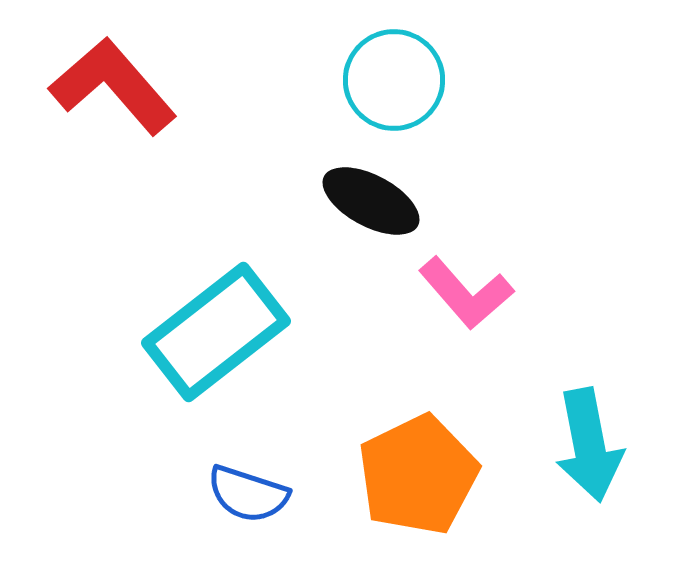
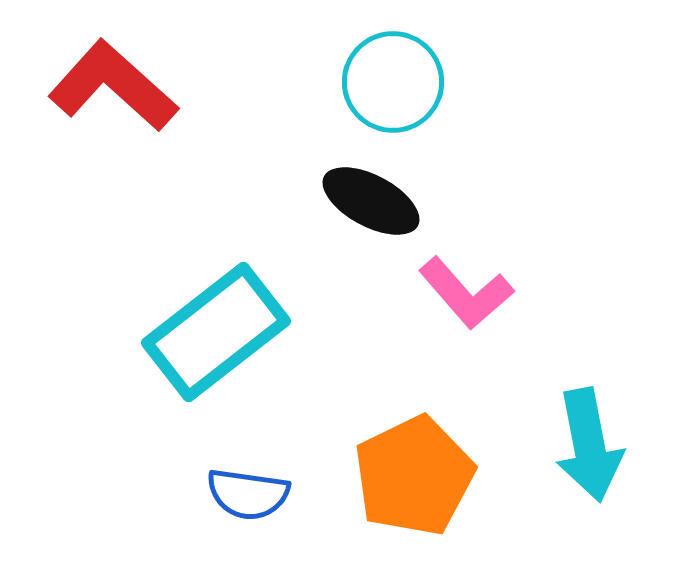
cyan circle: moved 1 px left, 2 px down
red L-shape: rotated 7 degrees counterclockwise
orange pentagon: moved 4 px left, 1 px down
blue semicircle: rotated 10 degrees counterclockwise
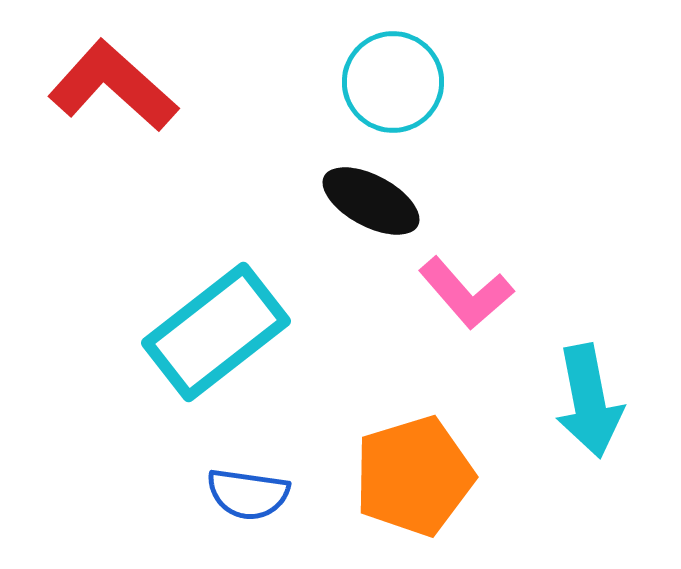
cyan arrow: moved 44 px up
orange pentagon: rotated 9 degrees clockwise
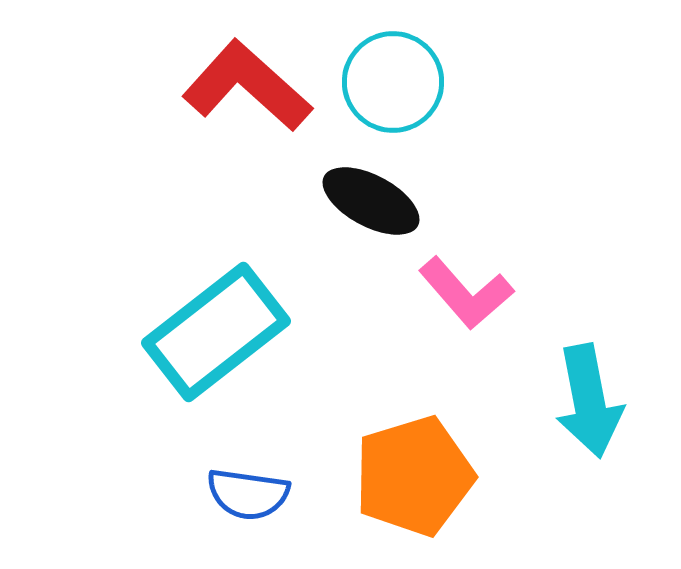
red L-shape: moved 134 px right
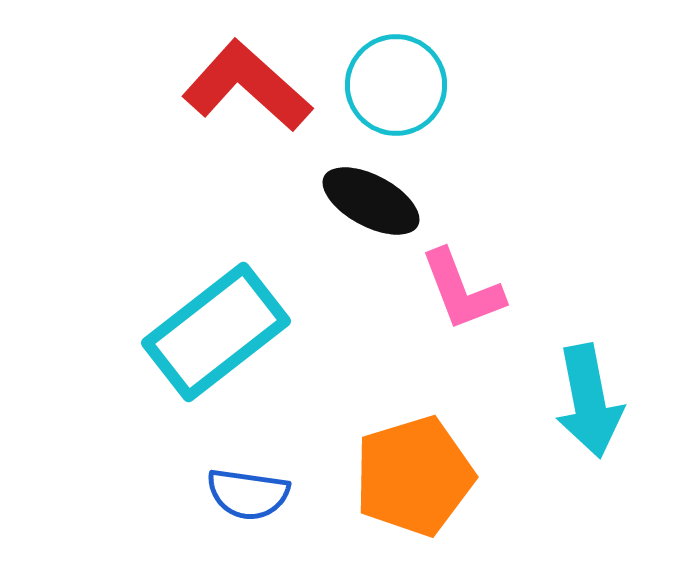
cyan circle: moved 3 px right, 3 px down
pink L-shape: moved 4 px left, 3 px up; rotated 20 degrees clockwise
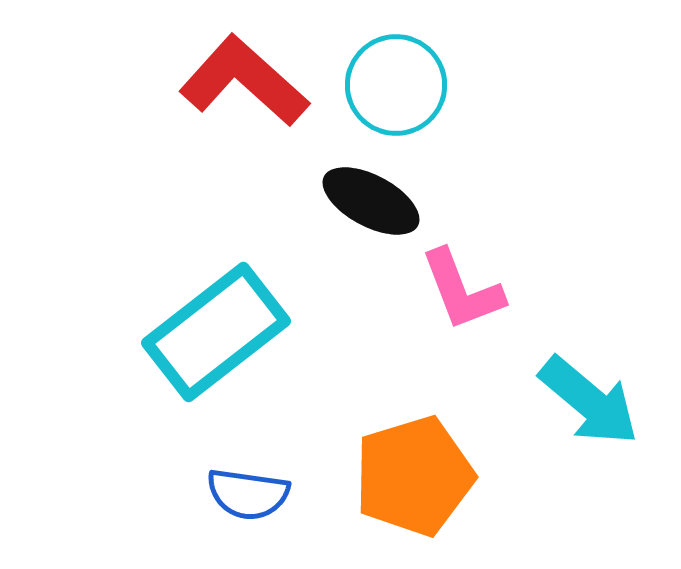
red L-shape: moved 3 px left, 5 px up
cyan arrow: rotated 39 degrees counterclockwise
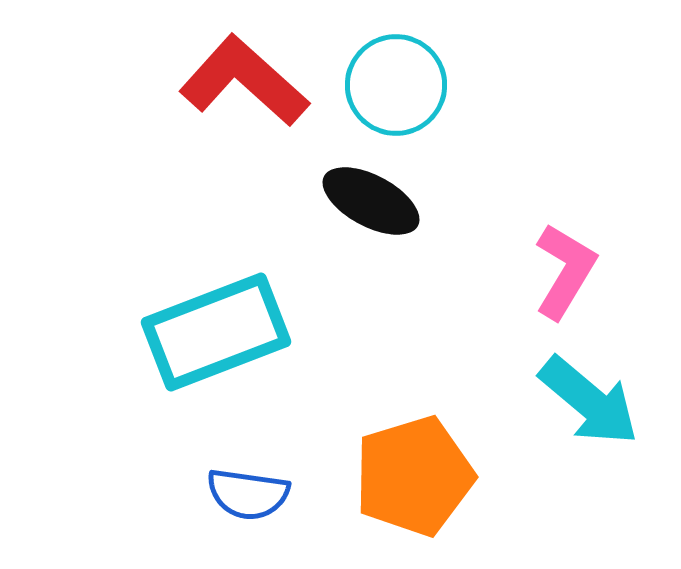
pink L-shape: moved 103 px right, 19 px up; rotated 128 degrees counterclockwise
cyan rectangle: rotated 17 degrees clockwise
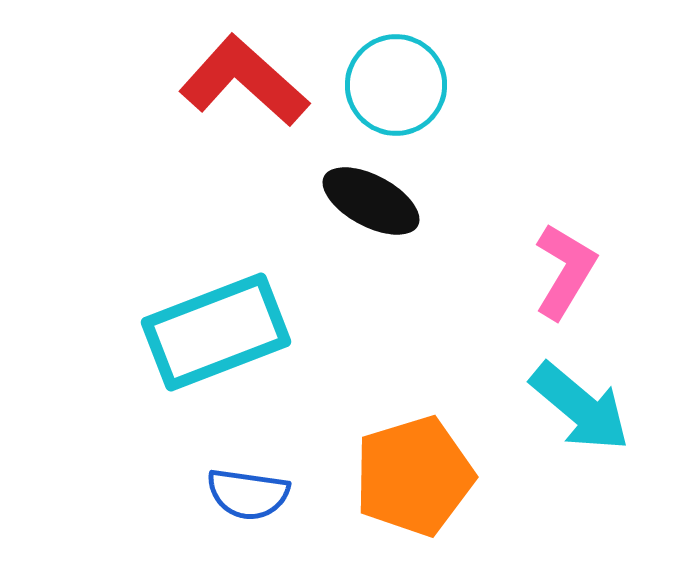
cyan arrow: moved 9 px left, 6 px down
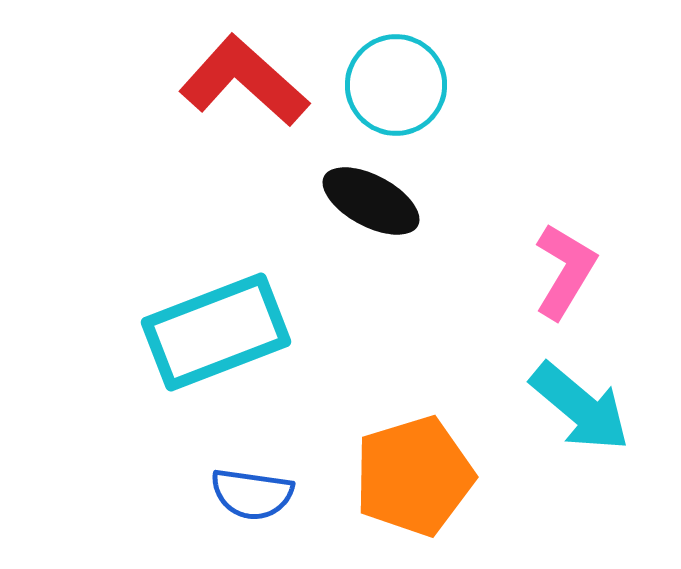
blue semicircle: moved 4 px right
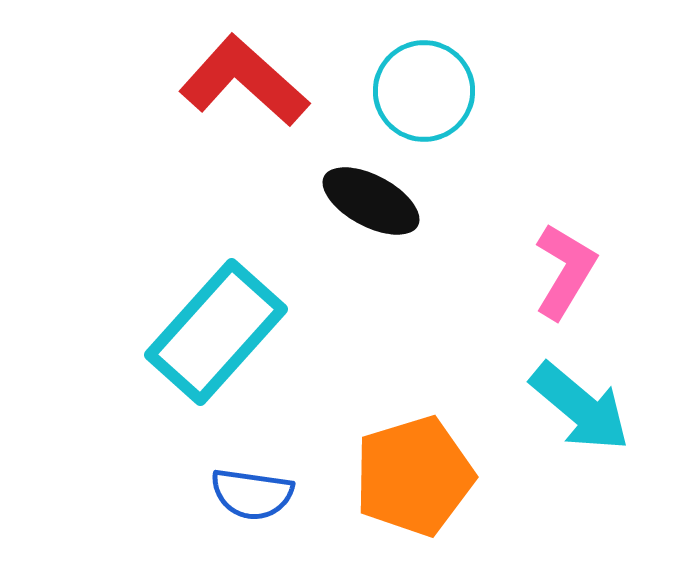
cyan circle: moved 28 px right, 6 px down
cyan rectangle: rotated 27 degrees counterclockwise
